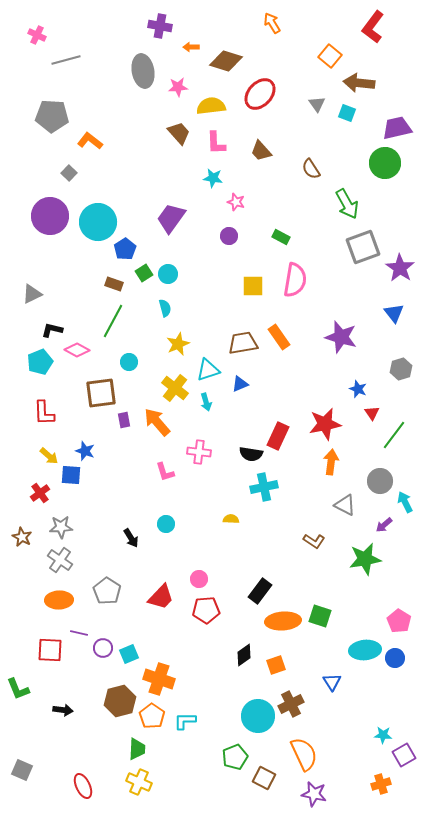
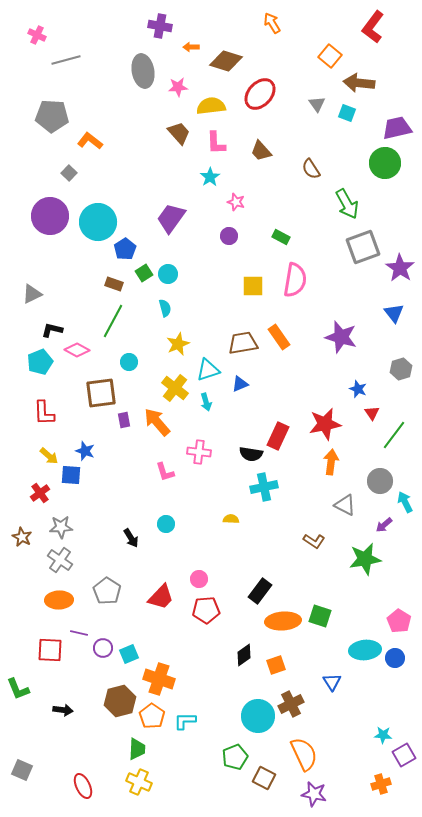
cyan star at (213, 178): moved 3 px left, 1 px up; rotated 30 degrees clockwise
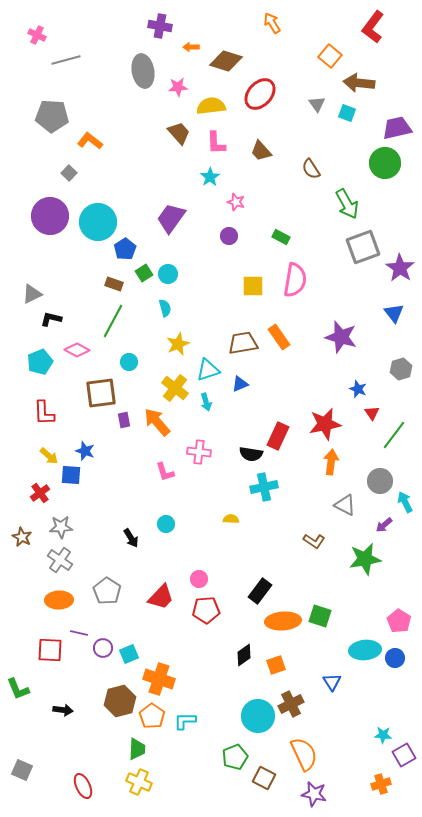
black L-shape at (52, 330): moved 1 px left, 11 px up
